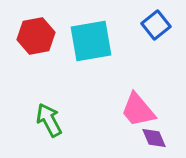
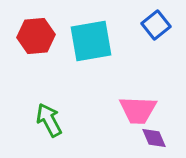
red hexagon: rotated 6 degrees clockwise
pink trapezoid: rotated 48 degrees counterclockwise
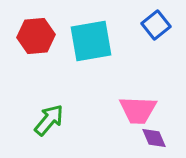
green arrow: rotated 68 degrees clockwise
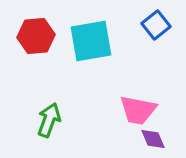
pink trapezoid: rotated 9 degrees clockwise
green arrow: rotated 20 degrees counterclockwise
purple diamond: moved 1 px left, 1 px down
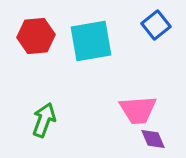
pink trapezoid: rotated 15 degrees counterclockwise
green arrow: moved 5 px left
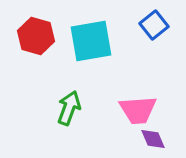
blue square: moved 2 px left
red hexagon: rotated 21 degrees clockwise
green arrow: moved 25 px right, 12 px up
